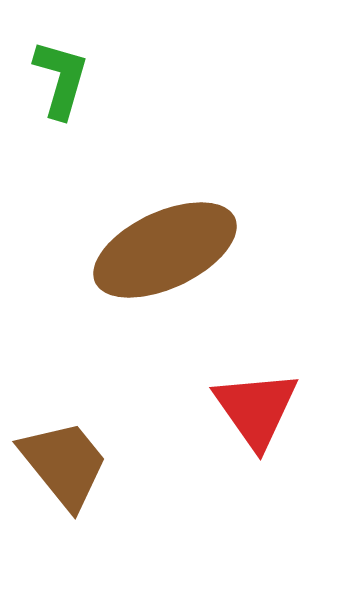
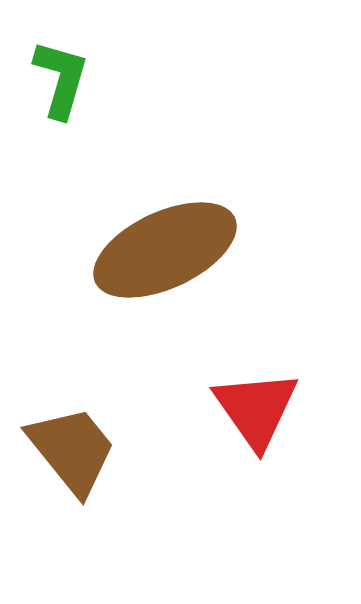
brown trapezoid: moved 8 px right, 14 px up
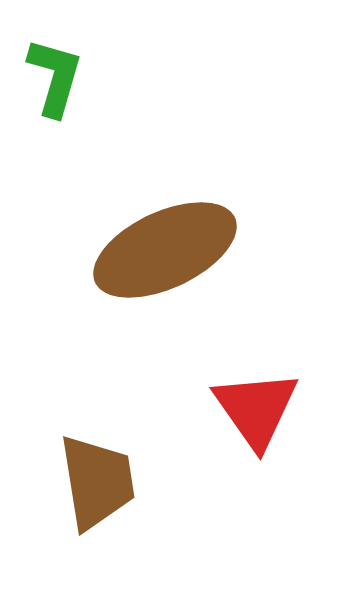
green L-shape: moved 6 px left, 2 px up
brown trapezoid: moved 25 px right, 32 px down; rotated 30 degrees clockwise
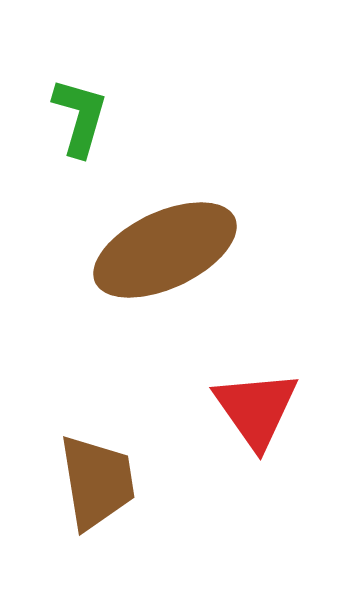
green L-shape: moved 25 px right, 40 px down
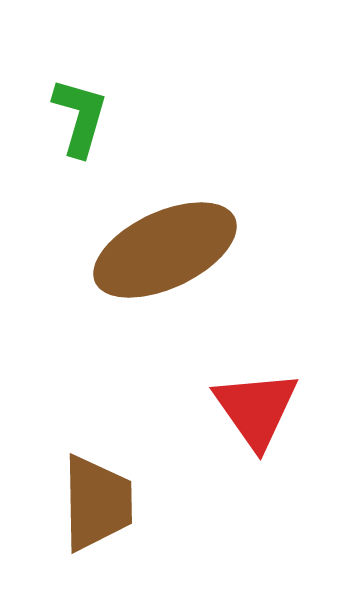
brown trapezoid: moved 21 px down; rotated 8 degrees clockwise
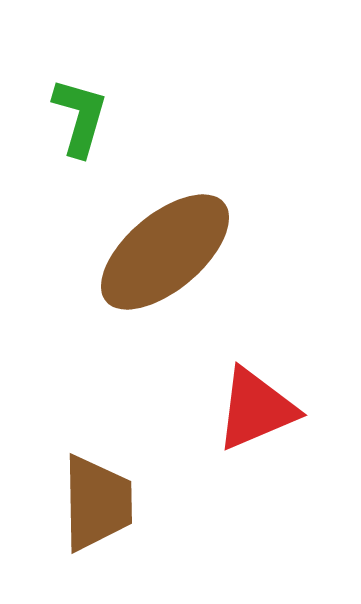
brown ellipse: moved 2 px down; rotated 15 degrees counterclockwise
red triangle: rotated 42 degrees clockwise
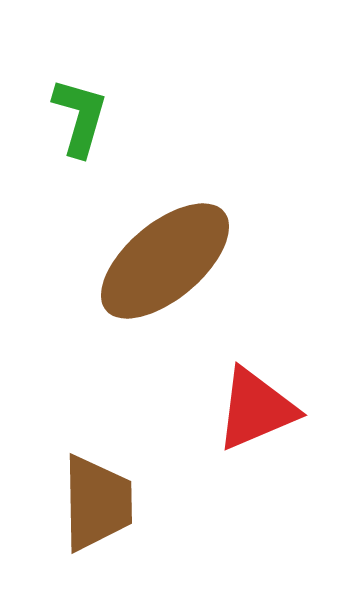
brown ellipse: moved 9 px down
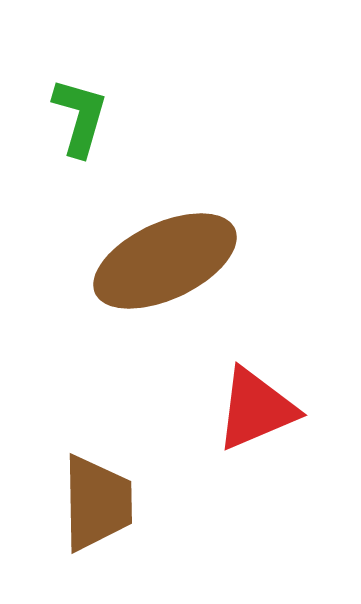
brown ellipse: rotated 15 degrees clockwise
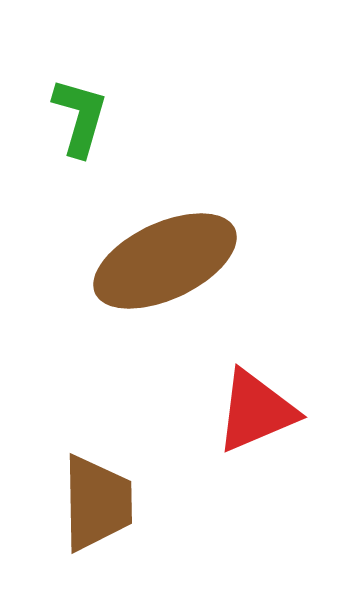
red triangle: moved 2 px down
